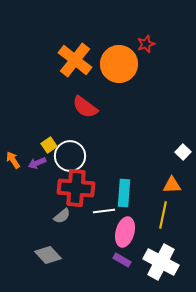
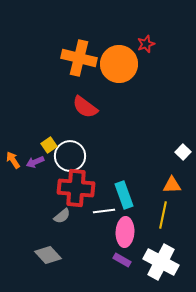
orange cross: moved 4 px right, 2 px up; rotated 24 degrees counterclockwise
purple arrow: moved 2 px left, 1 px up
cyan rectangle: moved 2 px down; rotated 24 degrees counterclockwise
pink ellipse: rotated 12 degrees counterclockwise
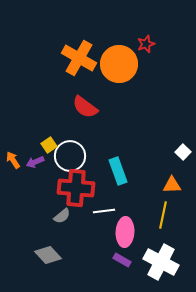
orange cross: rotated 16 degrees clockwise
cyan rectangle: moved 6 px left, 24 px up
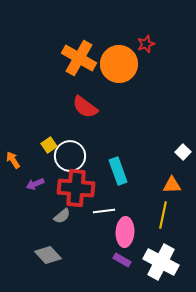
purple arrow: moved 22 px down
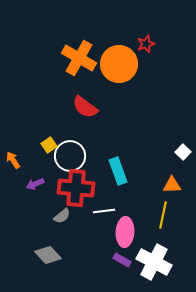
white cross: moved 7 px left
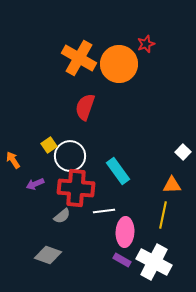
red semicircle: rotated 72 degrees clockwise
cyan rectangle: rotated 16 degrees counterclockwise
gray diamond: rotated 28 degrees counterclockwise
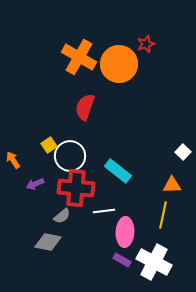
orange cross: moved 1 px up
cyan rectangle: rotated 16 degrees counterclockwise
gray diamond: moved 13 px up; rotated 8 degrees counterclockwise
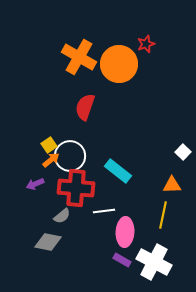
orange arrow: moved 38 px right; rotated 84 degrees clockwise
